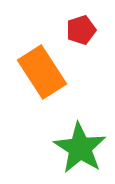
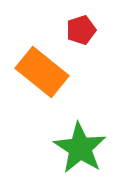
orange rectangle: rotated 18 degrees counterclockwise
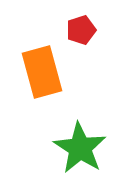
orange rectangle: rotated 36 degrees clockwise
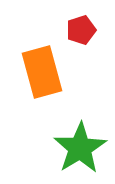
green star: rotated 8 degrees clockwise
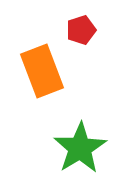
orange rectangle: moved 1 px up; rotated 6 degrees counterclockwise
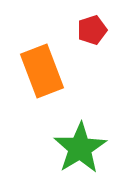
red pentagon: moved 11 px right
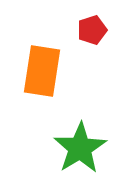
orange rectangle: rotated 30 degrees clockwise
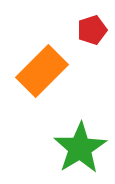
orange rectangle: rotated 36 degrees clockwise
